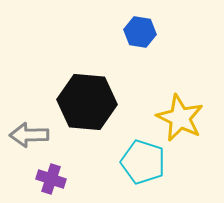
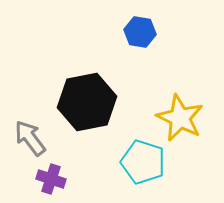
black hexagon: rotated 16 degrees counterclockwise
gray arrow: moved 1 px right, 3 px down; rotated 54 degrees clockwise
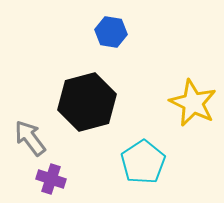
blue hexagon: moved 29 px left
black hexagon: rotated 4 degrees counterclockwise
yellow star: moved 13 px right, 15 px up
cyan pentagon: rotated 21 degrees clockwise
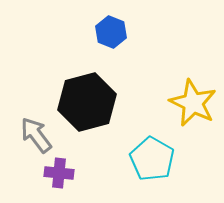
blue hexagon: rotated 12 degrees clockwise
gray arrow: moved 6 px right, 3 px up
cyan pentagon: moved 9 px right, 3 px up; rotated 9 degrees counterclockwise
purple cross: moved 8 px right, 6 px up; rotated 12 degrees counterclockwise
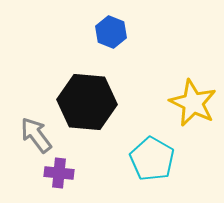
black hexagon: rotated 20 degrees clockwise
